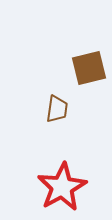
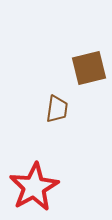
red star: moved 28 px left
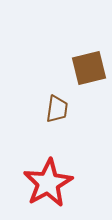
red star: moved 14 px right, 4 px up
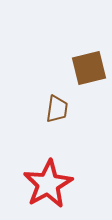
red star: moved 1 px down
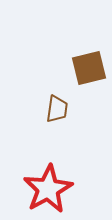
red star: moved 5 px down
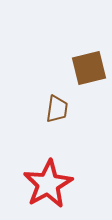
red star: moved 5 px up
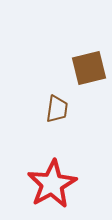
red star: moved 4 px right
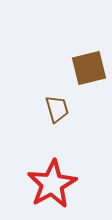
brown trapezoid: rotated 24 degrees counterclockwise
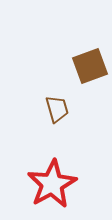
brown square: moved 1 px right, 2 px up; rotated 6 degrees counterclockwise
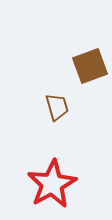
brown trapezoid: moved 2 px up
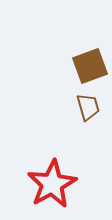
brown trapezoid: moved 31 px right
